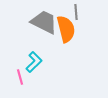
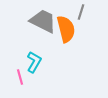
gray line: moved 5 px right; rotated 21 degrees clockwise
gray trapezoid: moved 1 px left, 1 px up
cyan L-shape: rotated 15 degrees counterclockwise
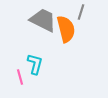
gray trapezoid: moved 1 px up
cyan L-shape: moved 1 px right, 2 px down; rotated 15 degrees counterclockwise
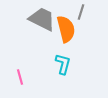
gray trapezoid: moved 1 px left, 1 px up
cyan L-shape: moved 28 px right
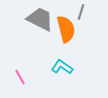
gray trapezoid: moved 2 px left
cyan L-shape: moved 1 px left, 3 px down; rotated 70 degrees counterclockwise
pink line: rotated 14 degrees counterclockwise
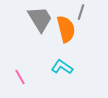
gray trapezoid: rotated 32 degrees clockwise
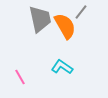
gray line: rotated 21 degrees clockwise
gray trapezoid: rotated 20 degrees clockwise
orange semicircle: moved 1 px left, 3 px up; rotated 16 degrees counterclockwise
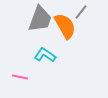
gray trapezoid: rotated 32 degrees clockwise
cyan L-shape: moved 17 px left, 12 px up
pink line: rotated 49 degrees counterclockwise
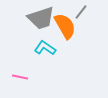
gray trapezoid: moved 1 px right, 1 px up; rotated 52 degrees clockwise
cyan L-shape: moved 7 px up
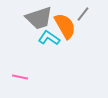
gray line: moved 2 px right, 2 px down
gray trapezoid: moved 2 px left
cyan L-shape: moved 4 px right, 10 px up
